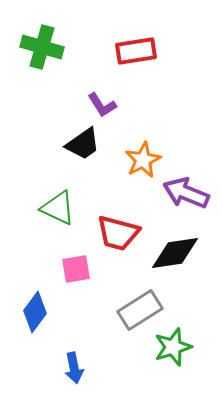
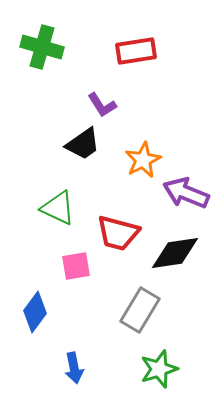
pink square: moved 3 px up
gray rectangle: rotated 27 degrees counterclockwise
green star: moved 14 px left, 22 px down
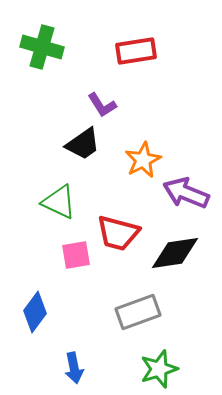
green triangle: moved 1 px right, 6 px up
pink square: moved 11 px up
gray rectangle: moved 2 px left, 2 px down; rotated 39 degrees clockwise
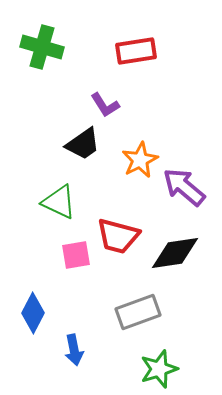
purple L-shape: moved 3 px right
orange star: moved 3 px left
purple arrow: moved 2 px left, 6 px up; rotated 18 degrees clockwise
red trapezoid: moved 3 px down
blue diamond: moved 2 px left, 1 px down; rotated 9 degrees counterclockwise
blue arrow: moved 18 px up
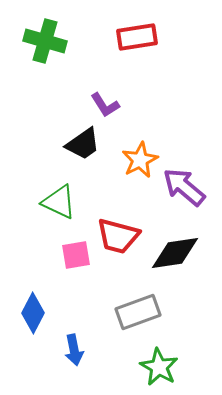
green cross: moved 3 px right, 6 px up
red rectangle: moved 1 px right, 14 px up
green star: moved 2 px up; rotated 24 degrees counterclockwise
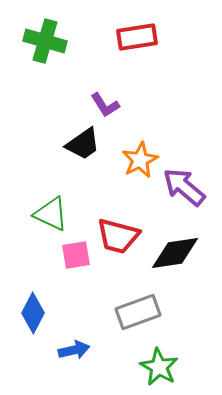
green triangle: moved 8 px left, 12 px down
blue arrow: rotated 92 degrees counterclockwise
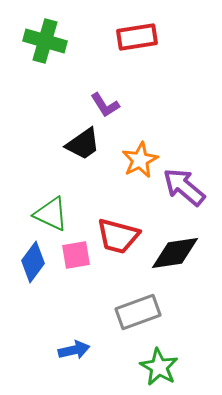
blue diamond: moved 51 px up; rotated 9 degrees clockwise
